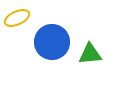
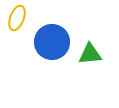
yellow ellipse: rotated 45 degrees counterclockwise
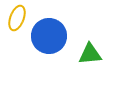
blue circle: moved 3 px left, 6 px up
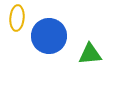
yellow ellipse: rotated 15 degrees counterclockwise
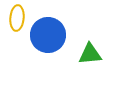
blue circle: moved 1 px left, 1 px up
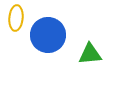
yellow ellipse: moved 1 px left
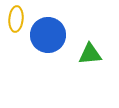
yellow ellipse: moved 1 px down
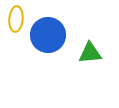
green triangle: moved 1 px up
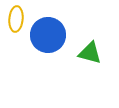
green triangle: rotated 20 degrees clockwise
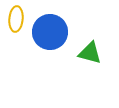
blue circle: moved 2 px right, 3 px up
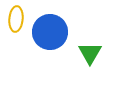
green triangle: rotated 45 degrees clockwise
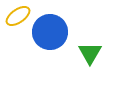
yellow ellipse: moved 2 px right, 3 px up; rotated 50 degrees clockwise
